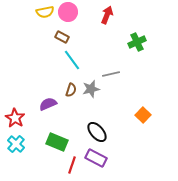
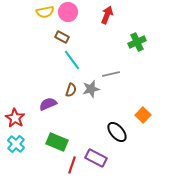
black ellipse: moved 20 px right
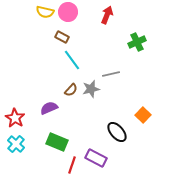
yellow semicircle: rotated 24 degrees clockwise
brown semicircle: rotated 24 degrees clockwise
purple semicircle: moved 1 px right, 4 px down
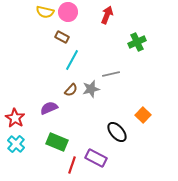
cyan line: rotated 65 degrees clockwise
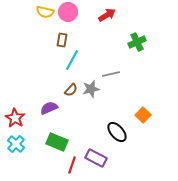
red arrow: rotated 36 degrees clockwise
brown rectangle: moved 3 px down; rotated 72 degrees clockwise
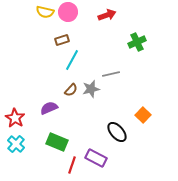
red arrow: rotated 12 degrees clockwise
brown rectangle: rotated 64 degrees clockwise
